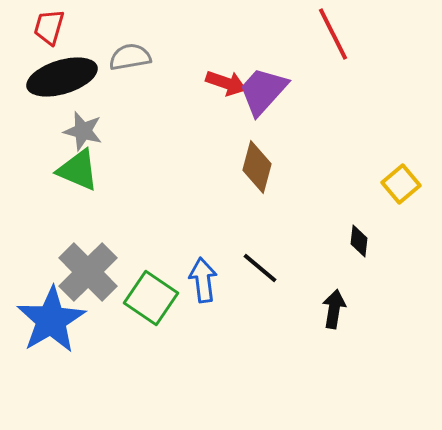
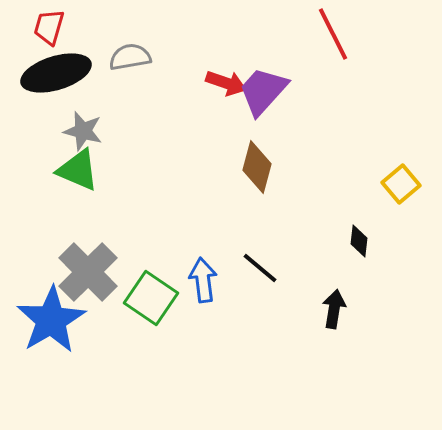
black ellipse: moved 6 px left, 4 px up
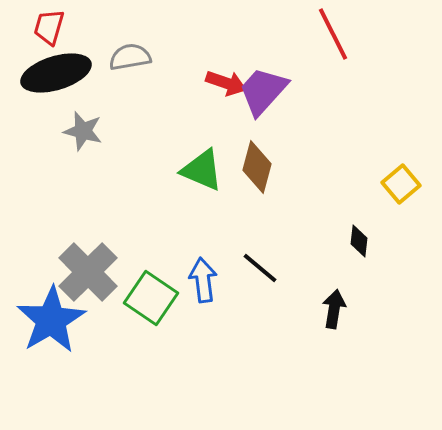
green triangle: moved 124 px right
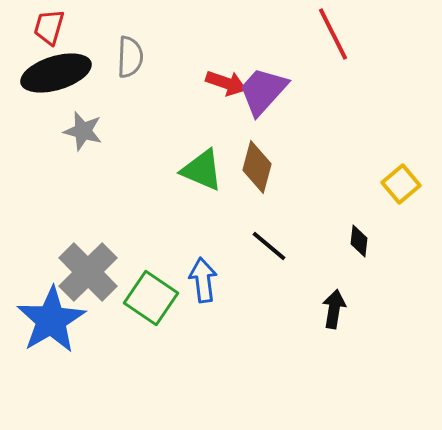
gray semicircle: rotated 102 degrees clockwise
black line: moved 9 px right, 22 px up
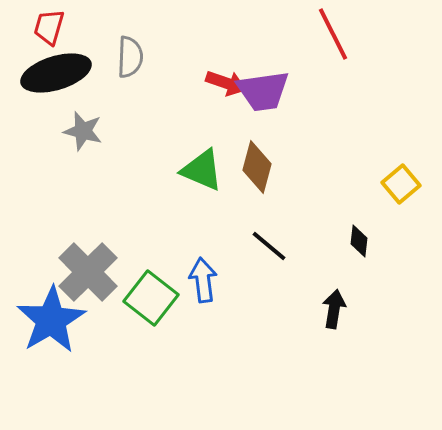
purple trapezoid: rotated 140 degrees counterclockwise
green square: rotated 4 degrees clockwise
